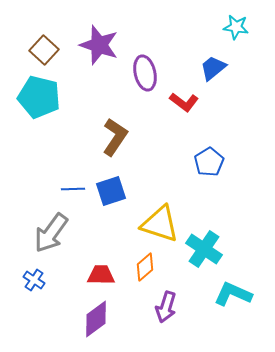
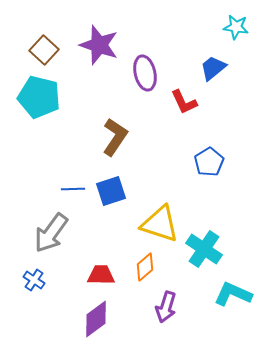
red L-shape: rotated 28 degrees clockwise
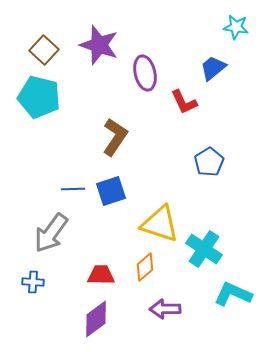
blue cross: moved 1 px left, 2 px down; rotated 30 degrees counterclockwise
purple arrow: moved 1 px left, 2 px down; rotated 72 degrees clockwise
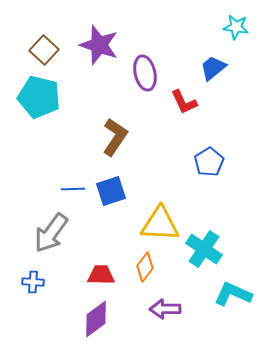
yellow triangle: rotated 15 degrees counterclockwise
orange diamond: rotated 12 degrees counterclockwise
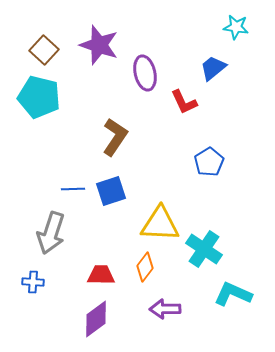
gray arrow: rotated 18 degrees counterclockwise
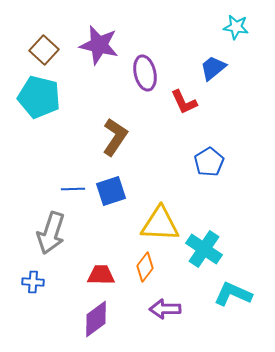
purple star: rotated 6 degrees counterclockwise
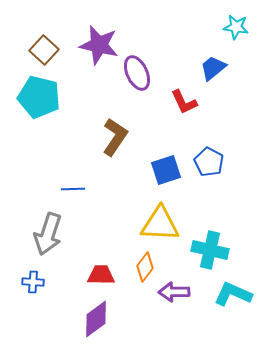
purple ellipse: moved 8 px left; rotated 12 degrees counterclockwise
blue pentagon: rotated 12 degrees counterclockwise
blue square: moved 55 px right, 21 px up
gray arrow: moved 3 px left, 1 px down
cyan cross: moved 6 px right, 1 px down; rotated 21 degrees counterclockwise
purple arrow: moved 9 px right, 17 px up
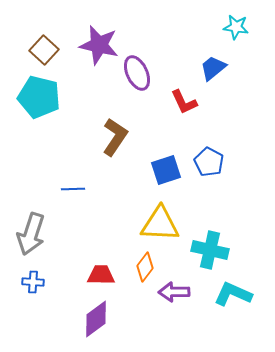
gray arrow: moved 17 px left
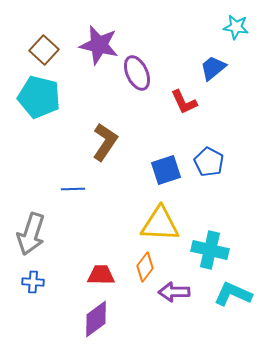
brown L-shape: moved 10 px left, 5 px down
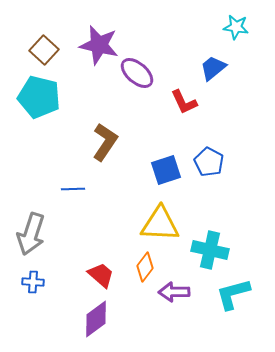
purple ellipse: rotated 24 degrees counterclockwise
red trapezoid: rotated 40 degrees clockwise
cyan L-shape: rotated 39 degrees counterclockwise
